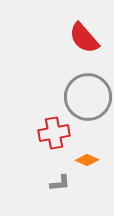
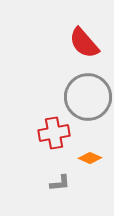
red semicircle: moved 5 px down
orange diamond: moved 3 px right, 2 px up
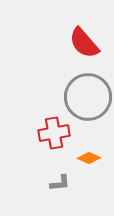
orange diamond: moved 1 px left
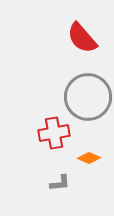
red semicircle: moved 2 px left, 5 px up
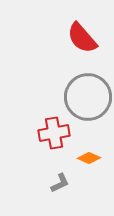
gray L-shape: rotated 20 degrees counterclockwise
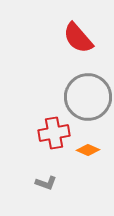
red semicircle: moved 4 px left
orange diamond: moved 1 px left, 8 px up
gray L-shape: moved 14 px left; rotated 45 degrees clockwise
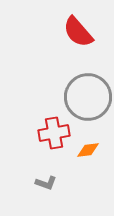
red semicircle: moved 6 px up
orange diamond: rotated 30 degrees counterclockwise
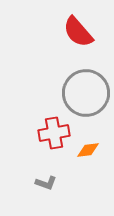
gray circle: moved 2 px left, 4 px up
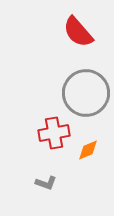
orange diamond: rotated 15 degrees counterclockwise
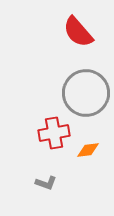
orange diamond: rotated 15 degrees clockwise
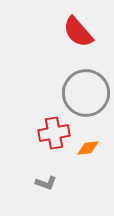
orange diamond: moved 2 px up
